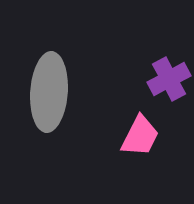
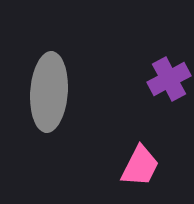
pink trapezoid: moved 30 px down
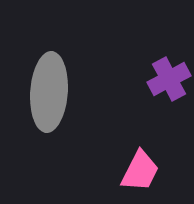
pink trapezoid: moved 5 px down
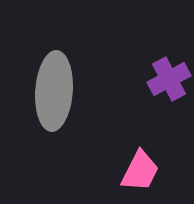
gray ellipse: moved 5 px right, 1 px up
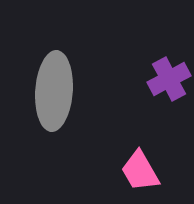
pink trapezoid: rotated 123 degrees clockwise
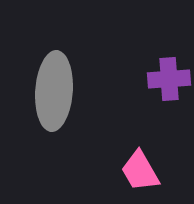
purple cross: rotated 24 degrees clockwise
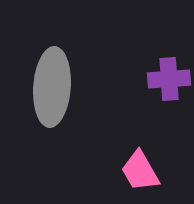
gray ellipse: moved 2 px left, 4 px up
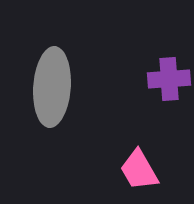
pink trapezoid: moved 1 px left, 1 px up
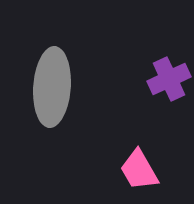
purple cross: rotated 21 degrees counterclockwise
